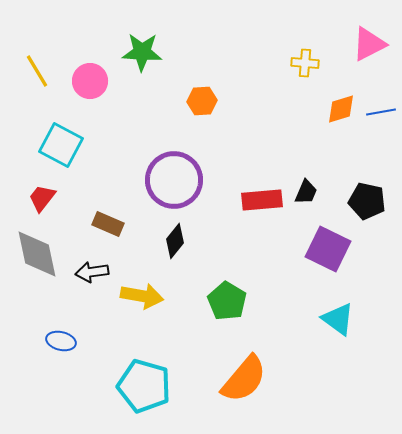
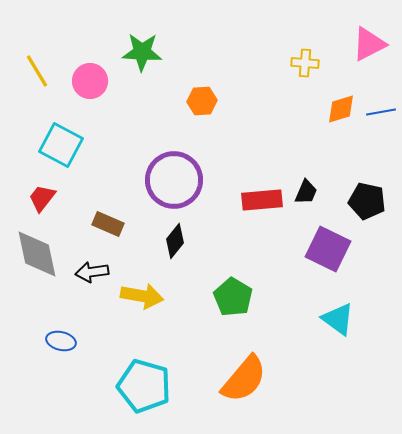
green pentagon: moved 6 px right, 4 px up
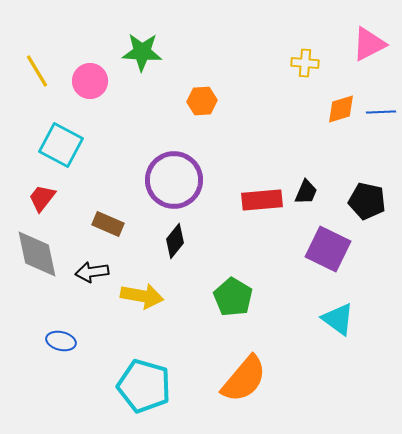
blue line: rotated 8 degrees clockwise
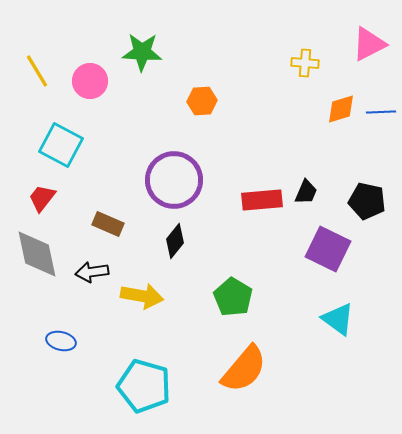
orange semicircle: moved 10 px up
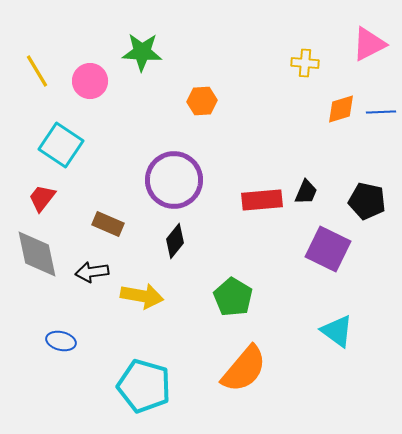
cyan square: rotated 6 degrees clockwise
cyan triangle: moved 1 px left, 12 px down
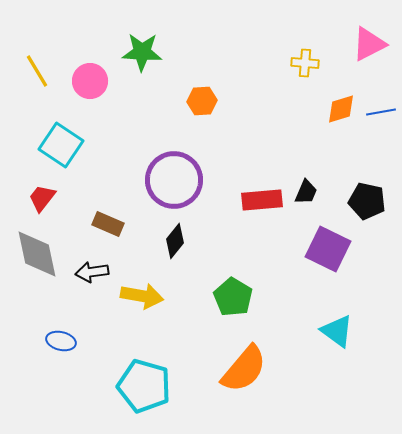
blue line: rotated 8 degrees counterclockwise
